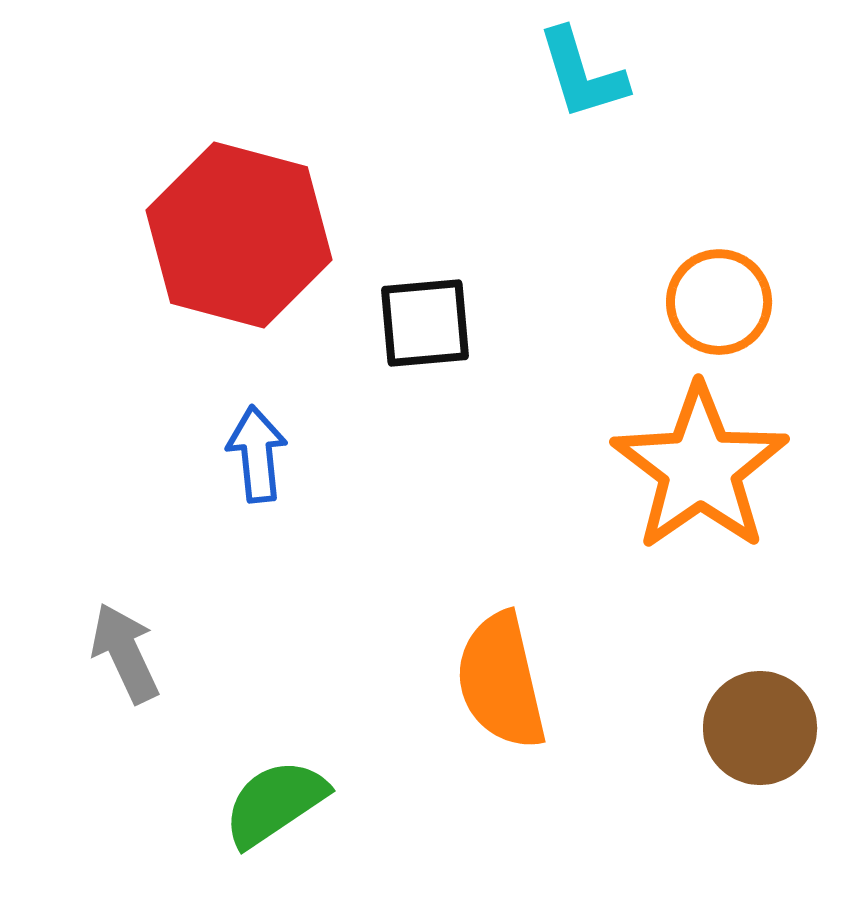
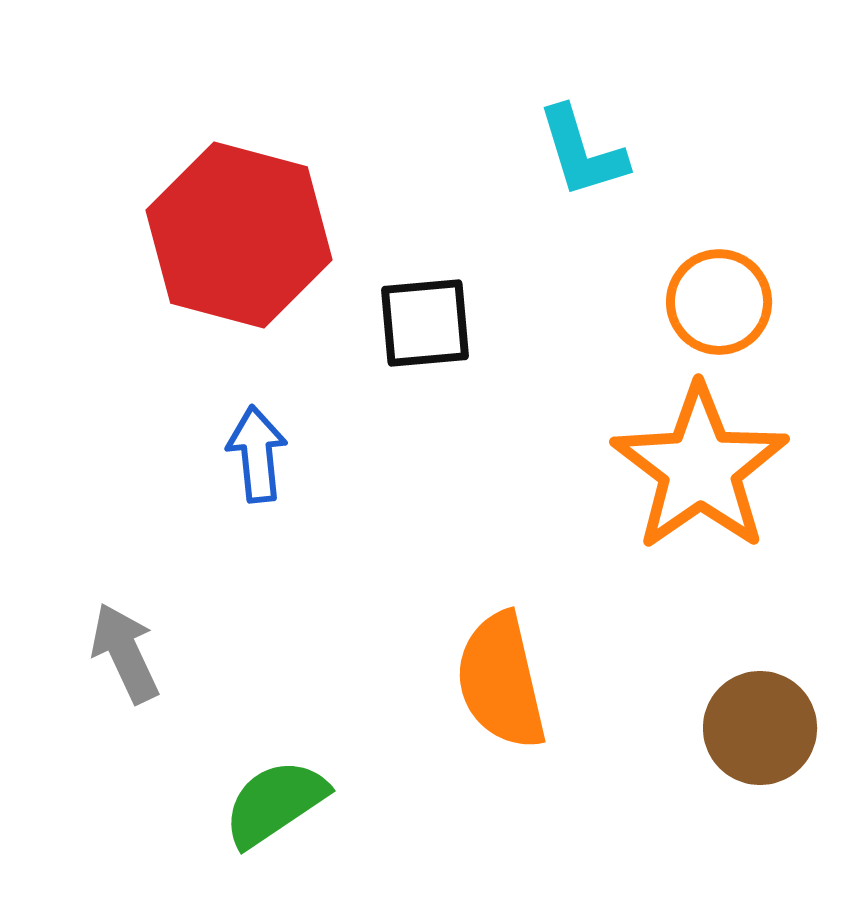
cyan L-shape: moved 78 px down
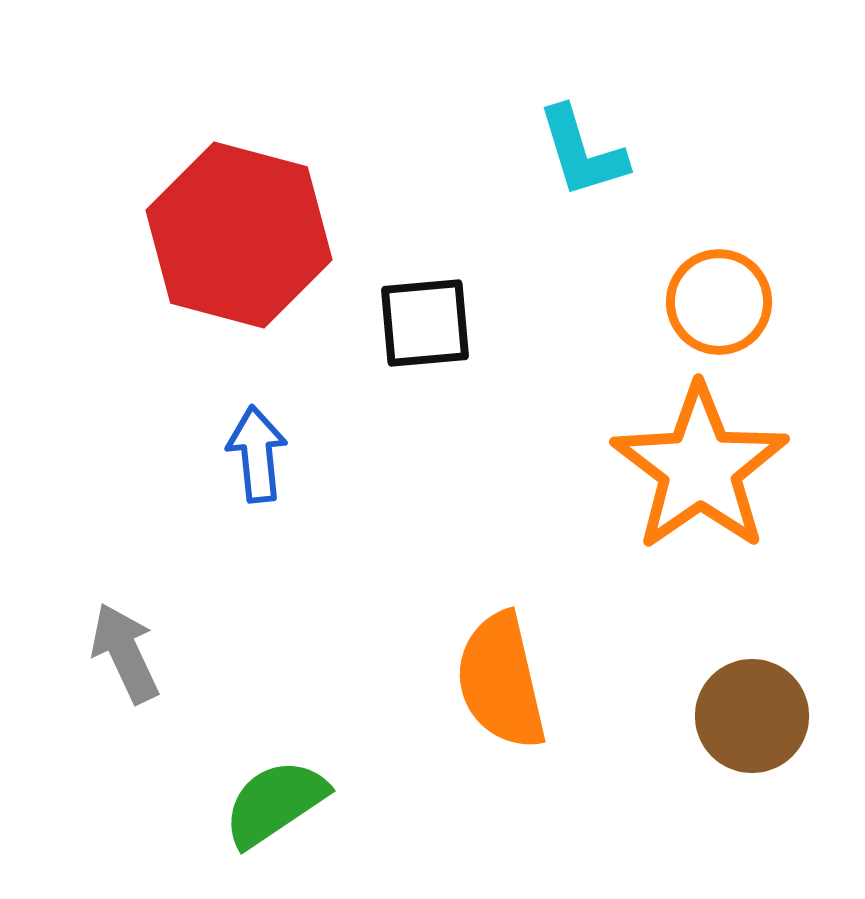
brown circle: moved 8 px left, 12 px up
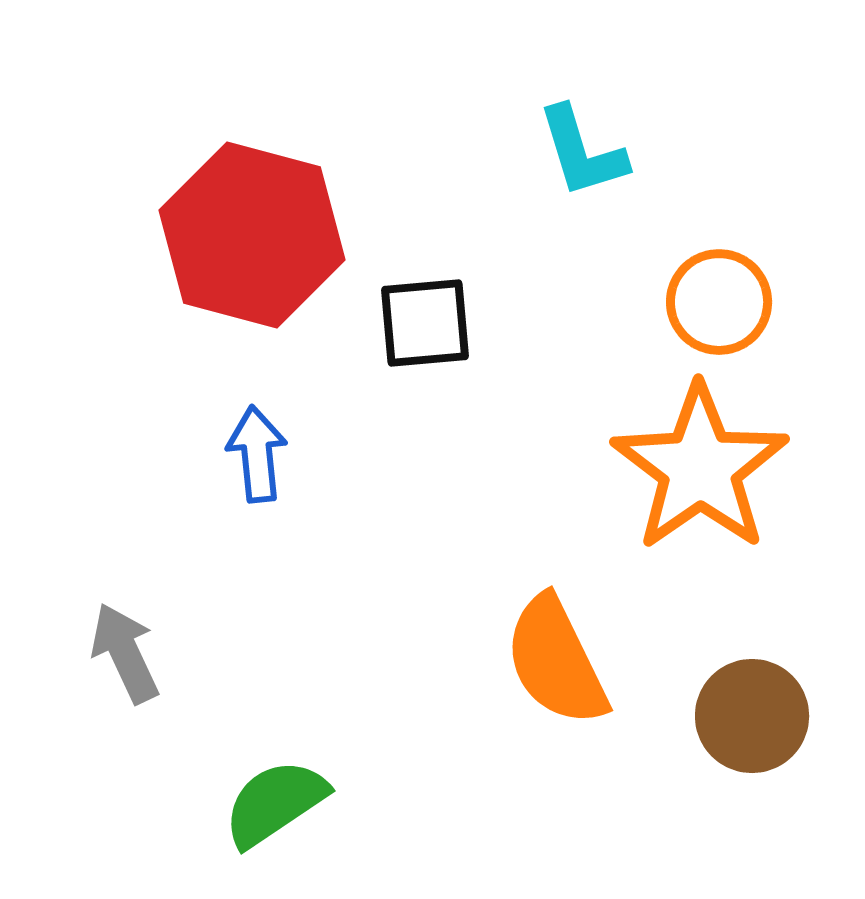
red hexagon: moved 13 px right
orange semicircle: moved 55 px right, 20 px up; rotated 13 degrees counterclockwise
